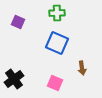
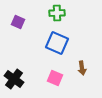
black cross: rotated 18 degrees counterclockwise
pink square: moved 5 px up
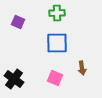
blue square: rotated 25 degrees counterclockwise
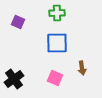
black cross: rotated 18 degrees clockwise
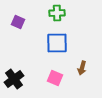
brown arrow: rotated 24 degrees clockwise
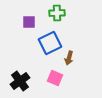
purple square: moved 11 px right; rotated 24 degrees counterclockwise
blue square: moved 7 px left; rotated 25 degrees counterclockwise
brown arrow: moved 13 px left, 10 px up
black cross: moved 6 px right, 2 px down
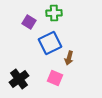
green cross: moved 3 px left
purple square: rotated 32 degrees clockwise
black cross: moved 1 px left, 2 px up
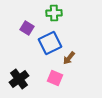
purple square: moved 2 px left, 6 px down
brown arrow: rotated 24 degrees clockwise
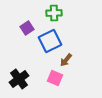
purple square: rotated 24 degrees clockwise
blue square: moved 2 px up
brown arrow: moved 3 px left, 2 px down
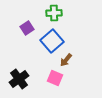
blue square: moved 2 px right; rotated 15 degrees counterclockwise
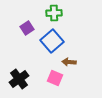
brown arrow: moved 3 px right, 2 px down; rotated 56 degrees clockwise
